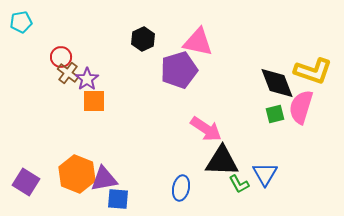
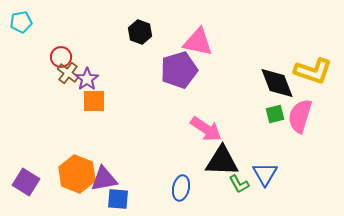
black hexagon: moved 3 px left, 7 px up; rotated 15 degrees counterclockwise
pink semicircle: moved 1 px left, 9 px down
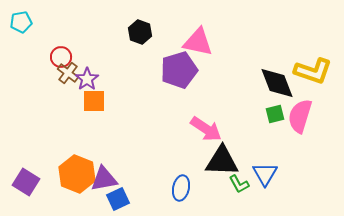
blue square: rotated 30 degrees counterclockwise
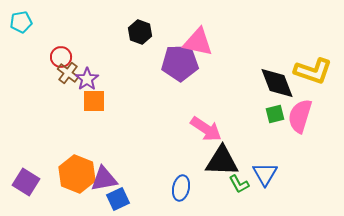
purple pentagon: moved 1 px right, 7 px up; rotated 15 degrees clockwise
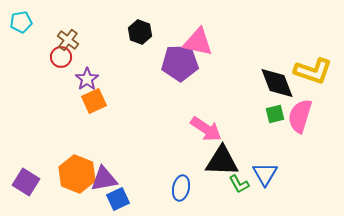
brown cross: moved 33 px up
orange square: rotated 25 degrees counterclockwise
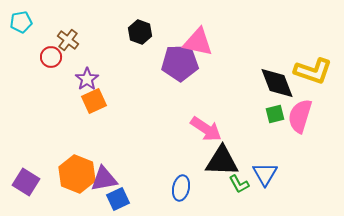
red circle: moved 10 px left
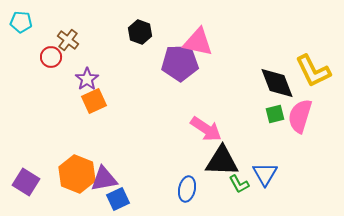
cyan pentagon: rotated 15 degrees clockwise
yellow L-shape: rotated 45 degrees clockwise
blue ellipse: moved 6 px right, 1 px down
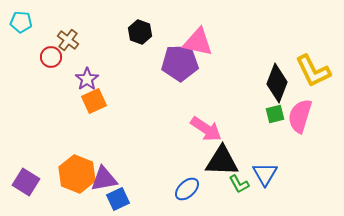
black diamond: rotated 42 degrees clockwise
blue ellipse: rotated 35 degrees clockwise
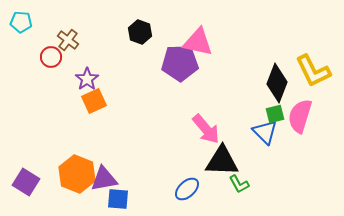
pink arrow: rotated 16 degrees clockwise
blue triangle: moved 42 px up; rotated 16 degrees counterclockwise
blue square: rotated 30 degrees clockwise
